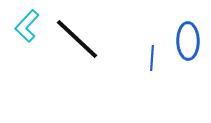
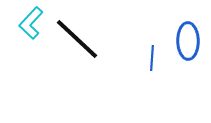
cyan L-shape: moved 4 px right, 3 px up
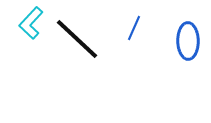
blue line: moved 18 px left, 30 px up; rotated 20 degrees clockwise
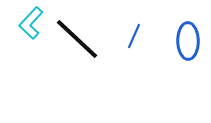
blue line: moved 8 px down
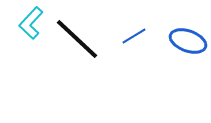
blue line: rotated 35 degrees clockwise
blue ellipse: rotated 69 degrees counterclockwise
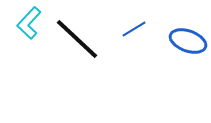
cyan L-shape: moved 2 px left
blue line: moved 7 px up
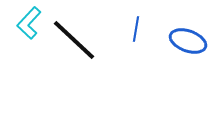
blue line: moved 2 px right; rotated 50 degrees counterclockwise
black line: moved 3 px left, 1 px down
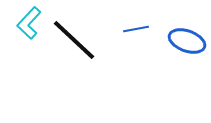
blue line: rotated 70 degrees clockwise
blue ellipse: moved 1 px left
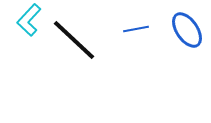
cyan L-shape: moved 3 px up
blue ellipse: moved 11 px up; rotated 36 degrees clockwise
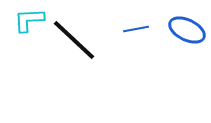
cyan L-shape: rotated 44 degrees clockwise
blue ellipse: rotated 30 degrees counterclockwise
